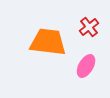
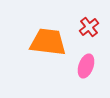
pink ellipse: rotated 10 degrees counterclockwise
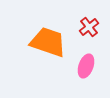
orange trapezoid: rotated 12 degrees clockwise
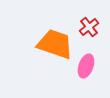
orange trapezoid: moved 7 px right, 2 px down
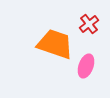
red cross: moved 3 px up
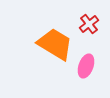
orange trapezoid: rotated 12 degrees clockwise
